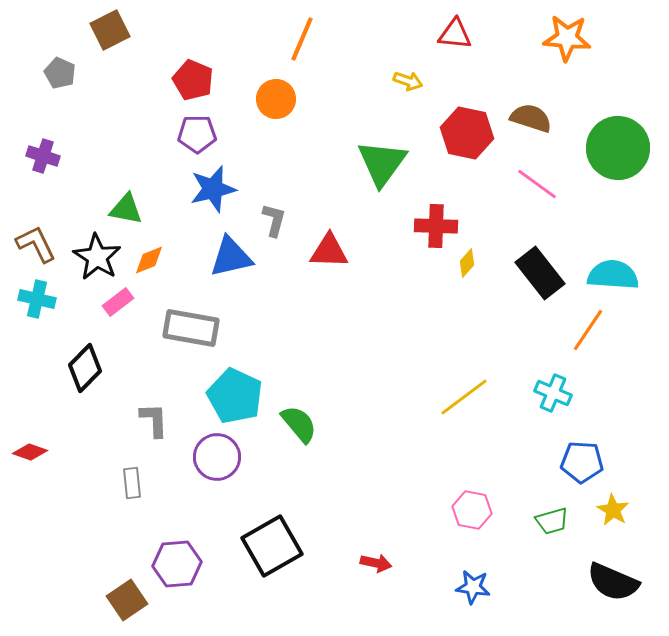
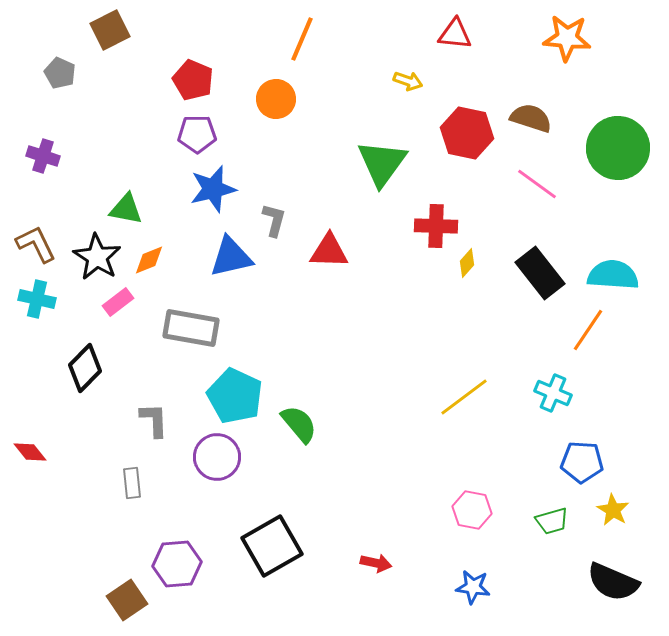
red diamond at (30, 452): rotated 32 degrees clockwise
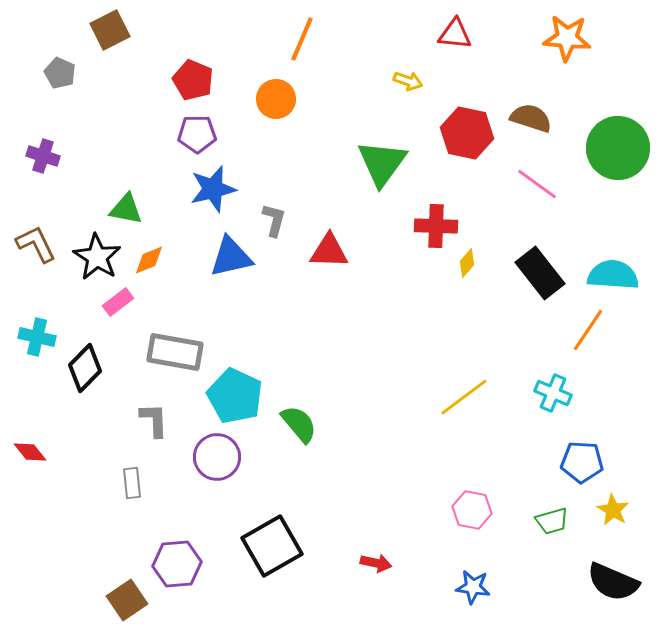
cyan cross at (37, 299): moved 38 px down
gray rectangle at (191, 328): moved 16 px left, 24 px down
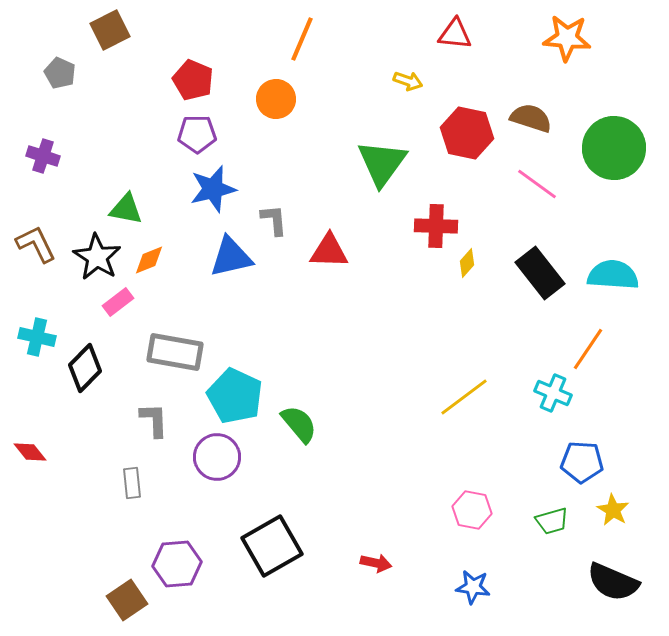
green circle at (618, 148): moved 4 px left
gray L-shape at (274, 220): rotated 20 degrees counterclockwise
orange line at (588, 330): moved 19 px down
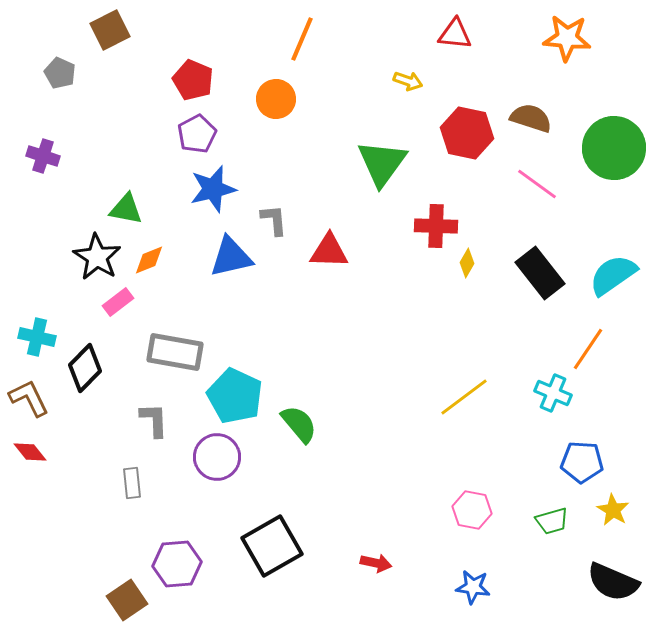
purple pentagon at (197, 134): rotated 27 degrees counterclockwise
brown L-shape at (36, 244): moved 7 px left, 154 px down
yellow diamond at (467, 263): rotated 12 degrees counterclockwise
cyan semicircle at (613, 275): rotated 39 degrees counterclockwise
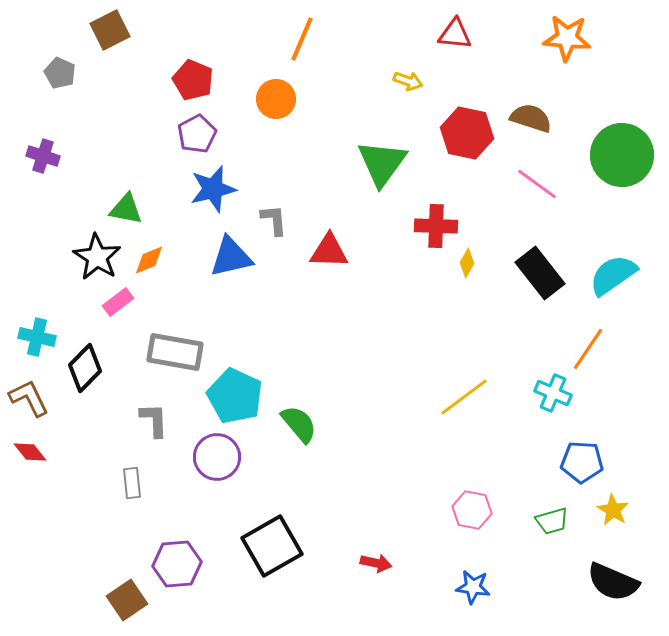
green circle at (614, 148): moved 8 px right, 7 px down
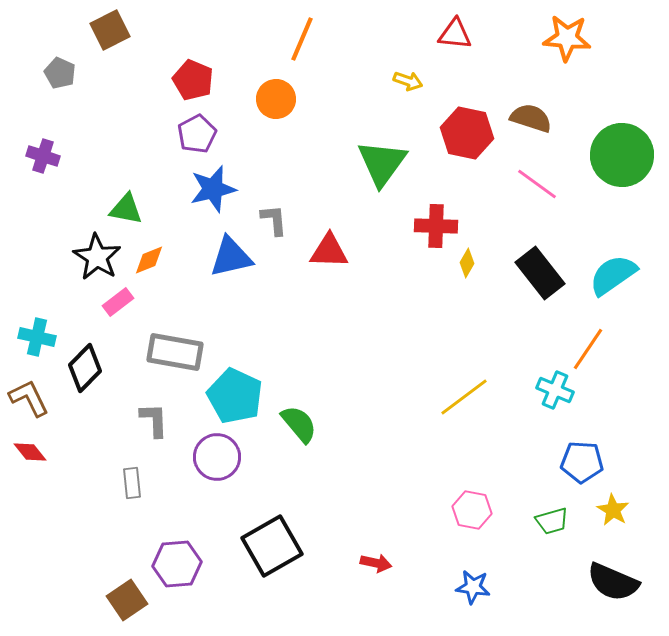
cyan cross at (553, 393): moved 2 px right, 3 px up
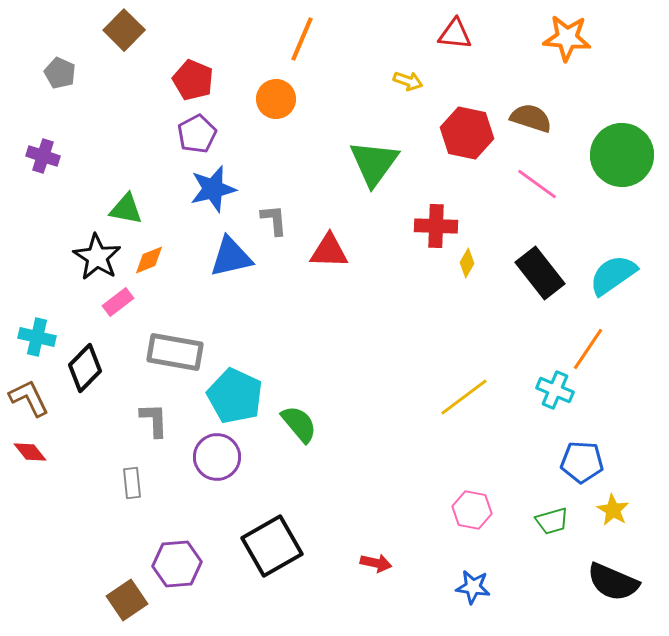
brown square at (110, 30): moved 14 px right; rotated 18 degrees counterclockwise
green triangle at (382, 163): moved 8 px left
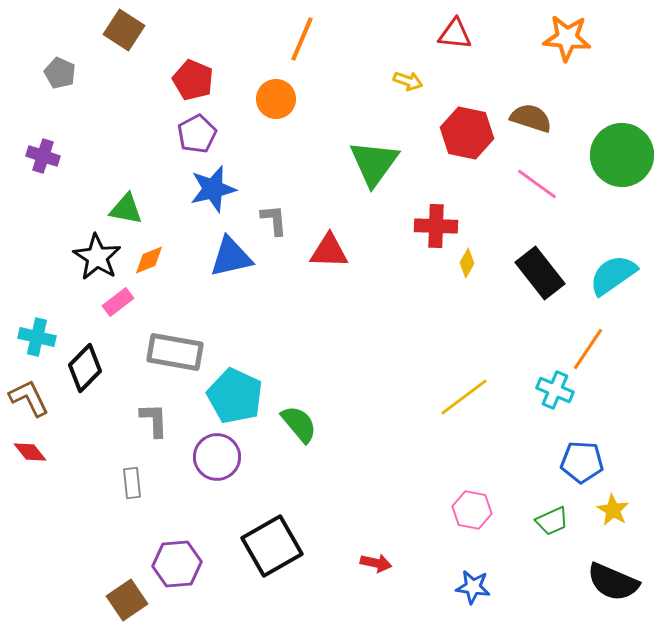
brown square at (124, 30): rotated 12 degrees counterclockwise
green trapezoid at (552, 521): rotated 8 degrees counterclockwise
